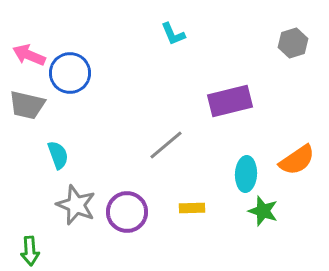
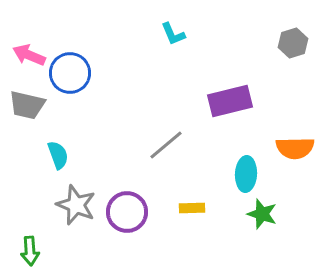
orange semicircle: moved 2 px left, 12 px up; rotated 33 degrees clockwise
green star: moved 1 px left, 3 px down
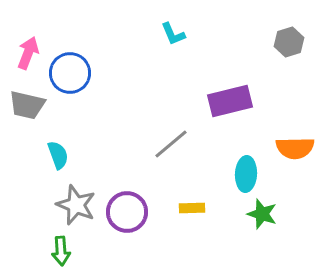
gray hexagon: moved 4 px left, 1 px up
pink arrow: moved 1 px left, 2 px up; rotated 88 degrees clockwise
gray line: moved 5 px right, 1 px up
green arrow: moved 31 px right
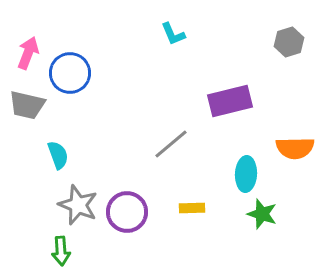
gray star: moved 2 px right
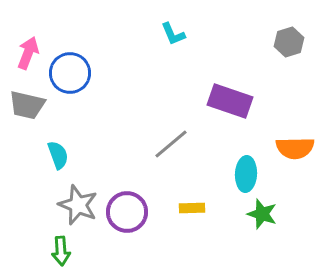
purple rectangle: rotated 33 degrees clockwise
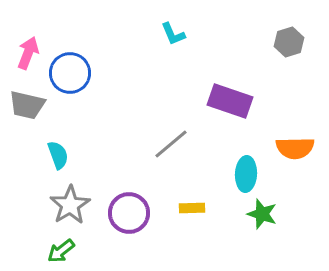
gray star: moved 8 px left; rotated 18 degrees clockwise
purple circle: moved 2 px right, 1 px down
green arrow: rotated 56 degrees clockwise
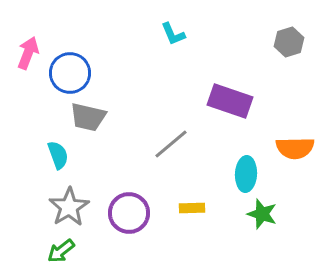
gray trapezoid: moved 61 px right, 12 px down
gray star: moved 1 px left, 2 px down
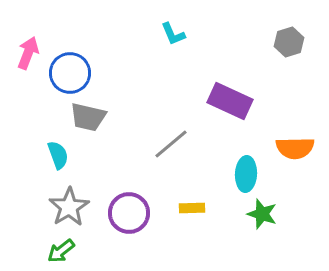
purple rectangle: rotated 6 degrees clockwise
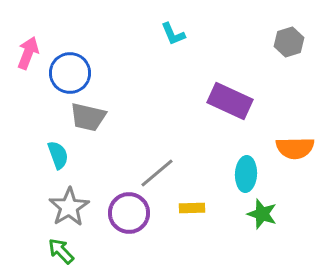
gray line: moved 14 px left, 29 px down
green arrow: rotated 84 degrees clockwise
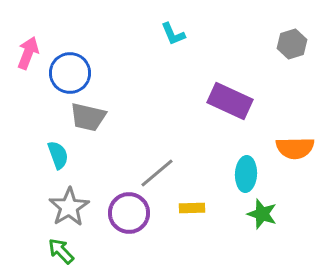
gray hexagon: moved 3 px right, 2 px down
